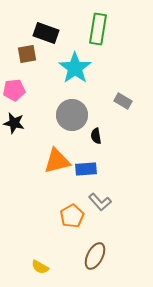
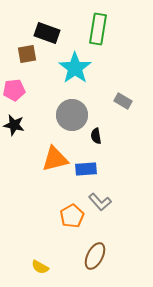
black rectangle: moved 1 px right
black star: moved 2 px down
orange triangle: moved 2 px left, 2 px up
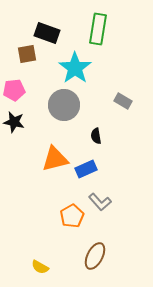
gray circle: moved 8 px left, 10 px up
black star: moved 3 px up
blue rectangle: rotated 20 degrees counterclockwise
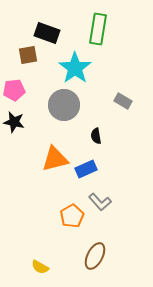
brown square: moved 1 px right, 1 px down
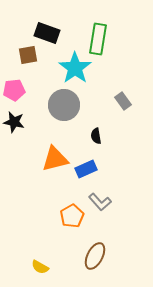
green rectangle: moved 10 px down
gray rectangle: rotated 24 degrees clockwise
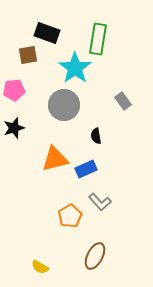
black star: moved 6 px down; rotated 30 degrees counterclockwise
orange pentagon: moved 2 px left
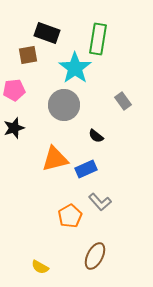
black semicircle: rotated 42 degrees counterclockwise
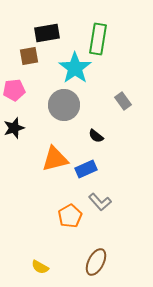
black rectangle: rotated 30 degrees counterclockwise
brown square: moved 1 px right, 1 px down
brown ellipse: moved 1 px right, 6 px down
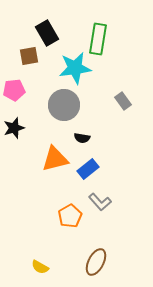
black rectangle: rotated 70 degrees clockwise
cyan star: rotated 28 degrees clockwise
black semicircle: moved 14 px left, 2 px down; rotated 28 degrees counterclockwise
blue rectangle: moved 2 px right; rotated 15 degrees counterclockwise
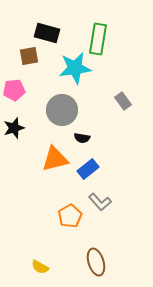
black rectangle: rotated 45 degrees counterclockwise
gray circle: moved 2 px left, 5 px down
brown ellipse: rotated 44 degrees counterclockwise
